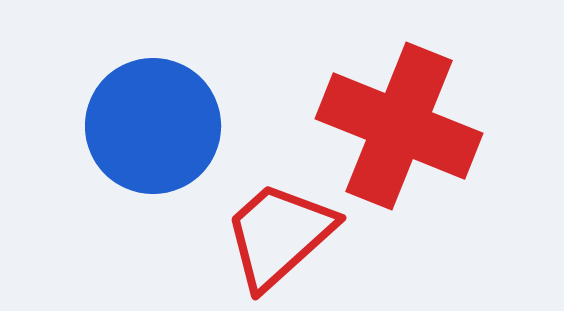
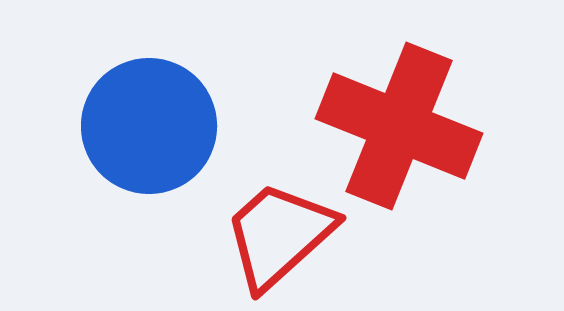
blue circle: moved 4 px left
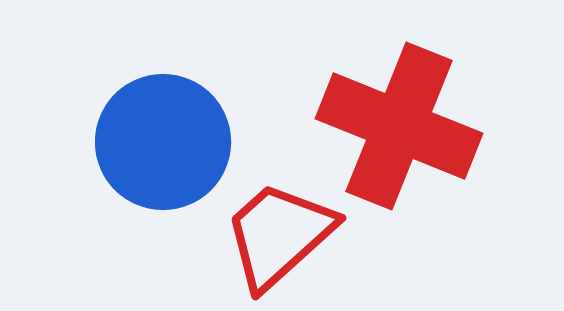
blue circle: moved 14 px right, 16 px down
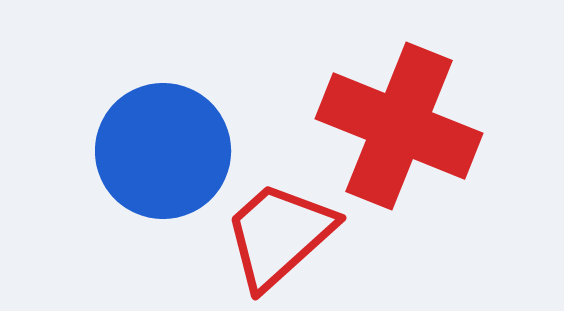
blue circle: moved 9 px down
